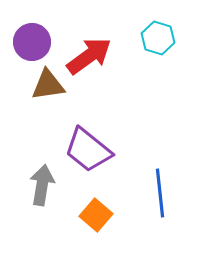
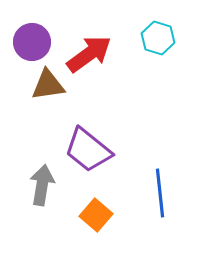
red arrow: moved 2 px up
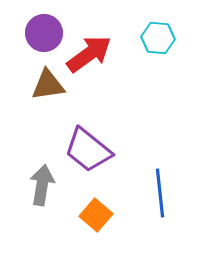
cyan hexagon: rotated 12 degrees counterclockwise
purple circle: moved 12 px right, 9 px up
